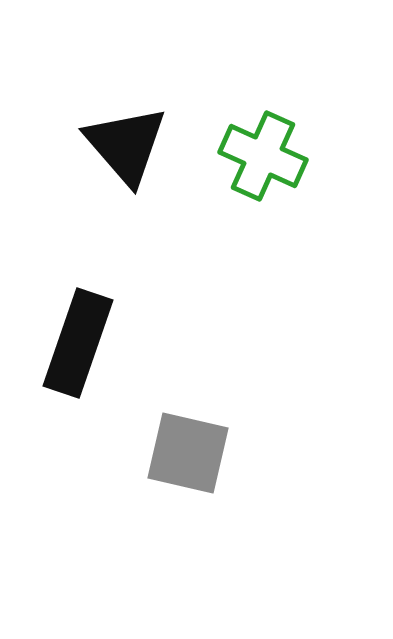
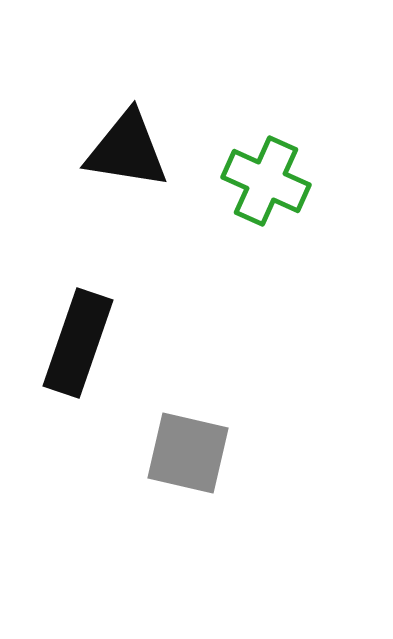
black triangle: moved 1 px right, 5 px down; rotated 40 degrees counterclockwise
green cross: moved 3 px right, 25 px down
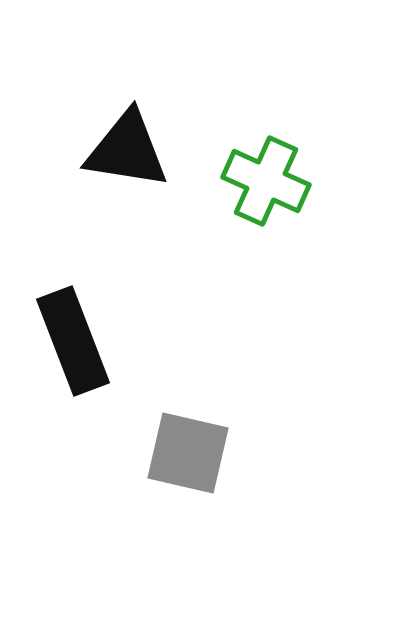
black rectangle: moved 5 px left, 2 px up; rotated 40 degrees counterclockwise
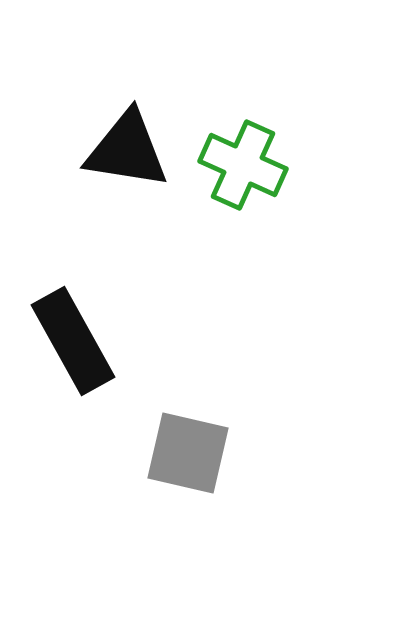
green cross: moved 23 px left, 16 px up
black rectangle: rotated 8 degrees counterclockwise
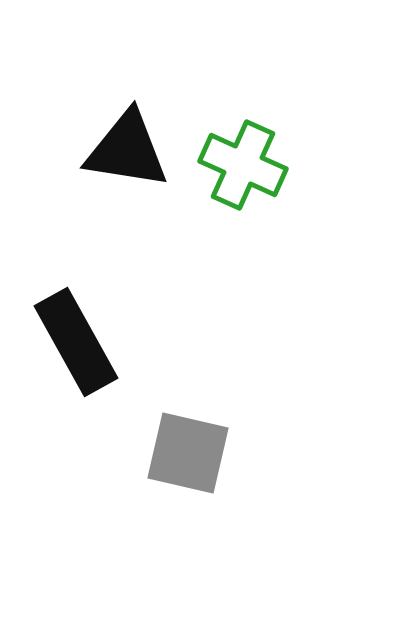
black rectangle: moved 3 px right, 1 px down
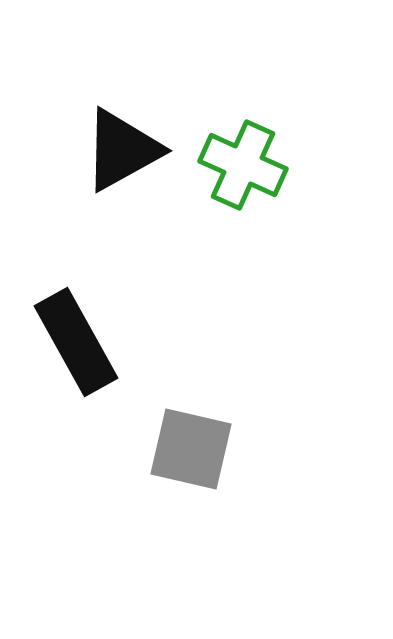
black triangle: moved 5 px left; rotated 38 degrees counterclockwise
gray square: moved 3 px right, 4 px up
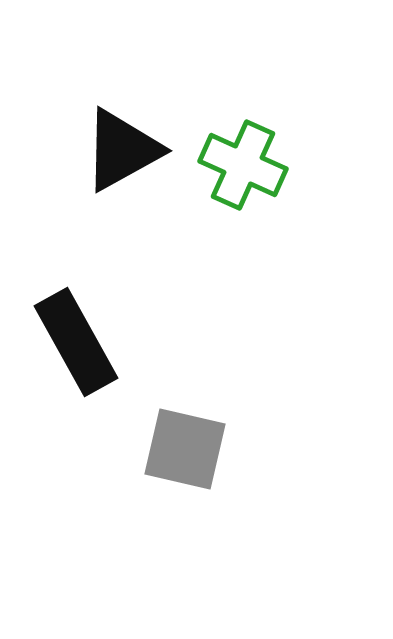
gray square: moved 6 px left
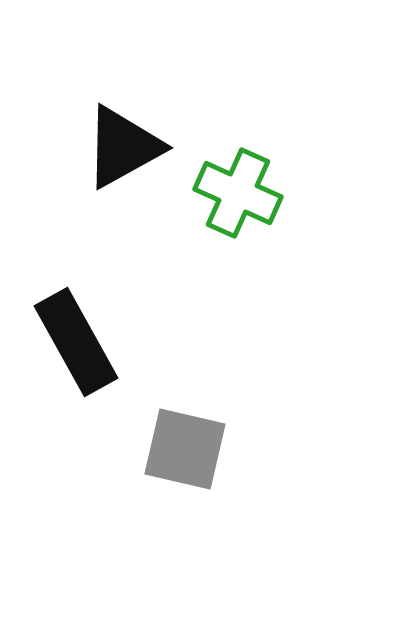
black triangle: moved 1 px right, 3 px up
green cross: moved 5 px left, 28 px down
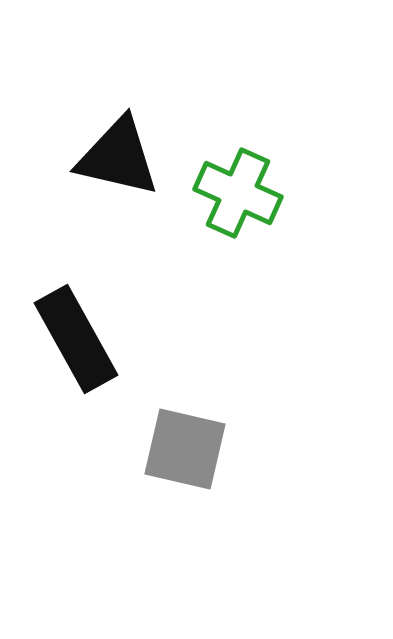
black triangle: moved 5 px left, 10 px down; rotated 42 degrees clockwise
black rectangle: moved 3 px up
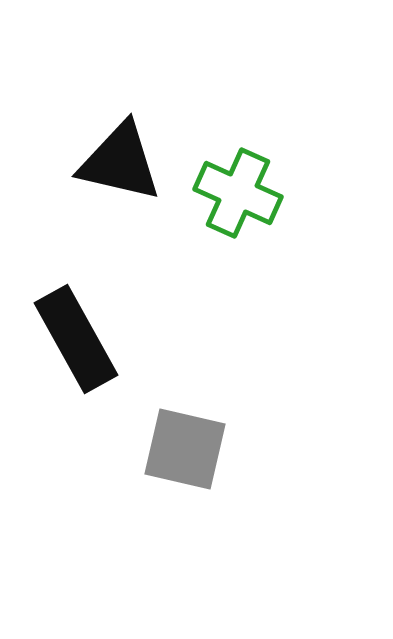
black triangle: moved 2 px right, 5 px down
